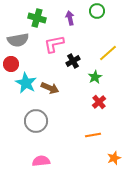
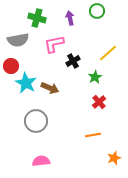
red circle: moved 2 px down
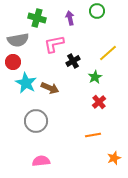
red circle: moved 2 px right, 4 px up
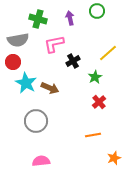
green cross: moved 1 px right, 1 px down
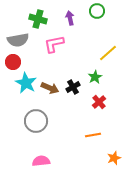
black cross: moved 26 px down
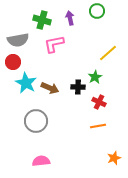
green cross: moved 4 px right, 1 px down
black cross: moved 5 px right; rotated 32 degrees clockwise
red cross: rotated 24 degrees counterclockwise
orange line: moved 5 px right, 9 px up
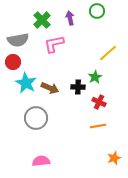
green cross: rotated 30 degrees clockwise
gray circle: moved 3 px up
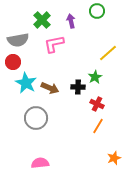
purple arrow: moved 1 px right, 3 px down
red cross: moved 2 px left, 2 px down
orange line: rotated 49 degrees counterclockwise
pink semicircle: moved 1 px left, 2 px down
